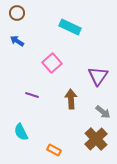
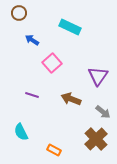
brown circle: moved 2 px right
blue arrow: moved 15 px right, 1 px up
brown arrow: rotated 66 degrees counterclockwise
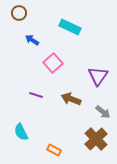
pink square: moved 1 px right
purple line: moved 4 px right
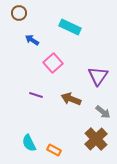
cyan semicircle: moved 8 px right, 11 px down
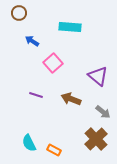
cyan rectangle: rotated 20 degrees counterclockwise
blue arrow: moved 1 px down
purple triangle: rotated 25 degrees counterclockwise
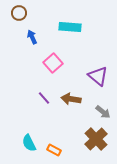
blue arrow: moved 4 px up; rotated 32 degrees clockwise
purple line: moved 8 px right, 3 px down; rotated 32 degrees clockwise
brown arrow: rotated 12 degrees counterclockwise
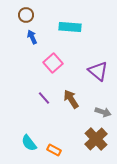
brown circle: moved 7 px right, 2 px down
purple triangle: moved 5 px up
brown arrow: rotated 48 degrees clockwise
gray arrow: rotated 21 degrees counterclockwise
cyan semicircle: rotated 12 degrees counterclockwise
